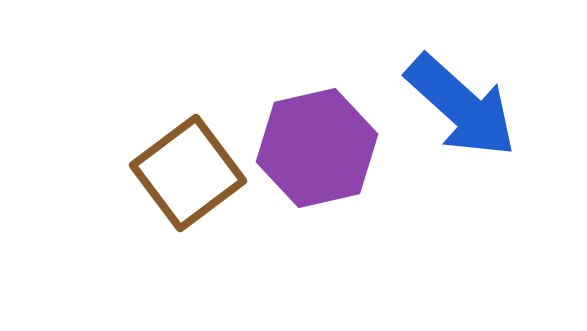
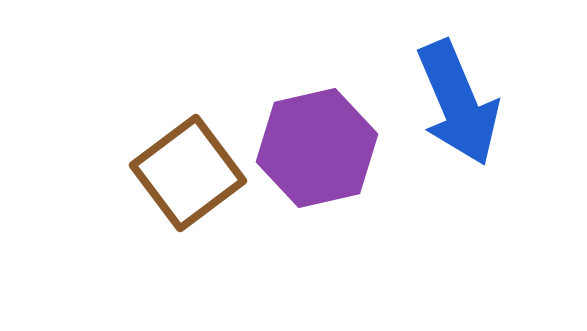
blue arrow: moved 3 px left, 3 px up; rotated 25 degrees clockwise
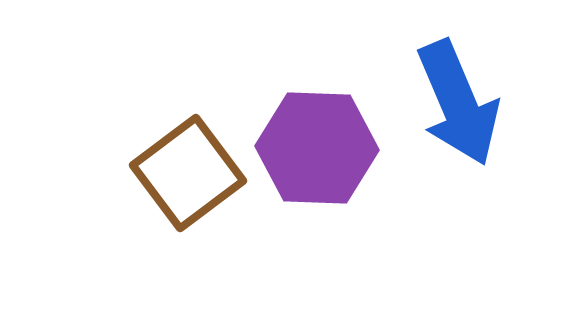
purple hexagon: rotated 15 degrees clockwise
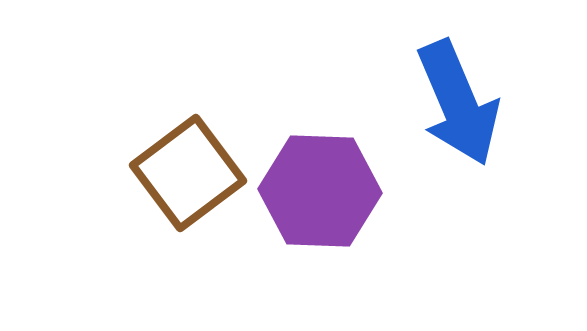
purple hexagon: moved 3 px right, 43 px down
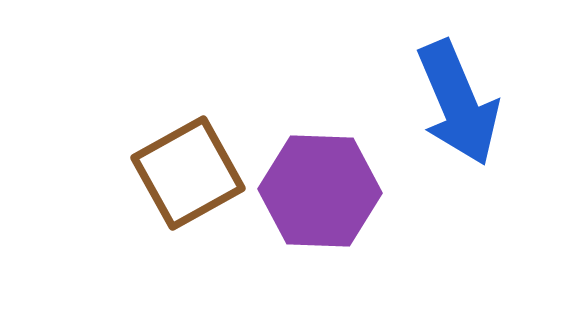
brown square: rotated 8 degrees clockwise
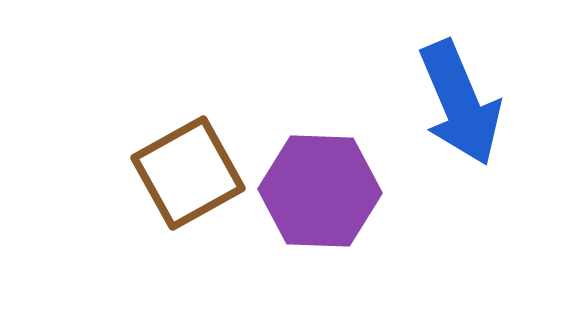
blue arrow: moved 2 px right
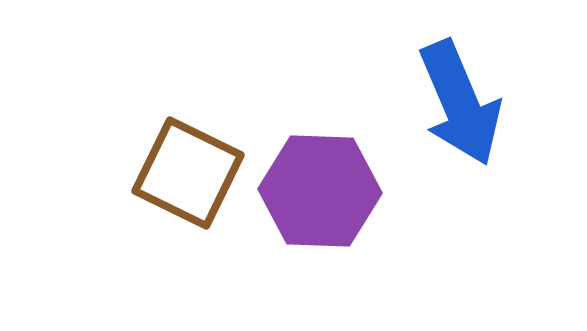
brown square: rotated 35 degrees counterclockwise
